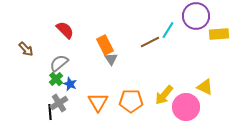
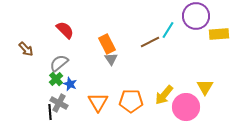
orange rectangle: moved 2 px right, 1 px up
yellow triangle: rotated 36 degrees clockwise
gray cross: rotated 30 degrees counterclockwise
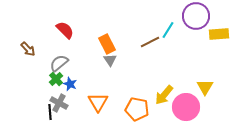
brown arrow: moved 2 px right
gray triangle: moved 1 px left, 1 px down
orange pentagon: moved 6 px right, 8 px down; rotated 10 degrees clockwise
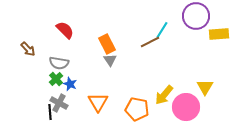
cyan line: moved 6 px left
gray semicircle: rotated 132 degrees counterclockwise
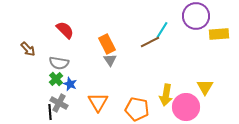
yellow arrow: moved 2 px right; rotated 30 degrees counterclockwise
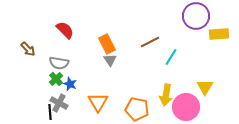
cyan line: moved 9 px right, 27 px down
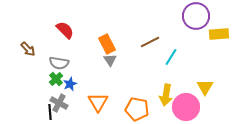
blue star: rotated 24 degrees clockwise
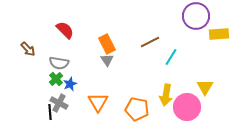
gray triangle: moved 3 px left
pink circle: moved 1 px right
